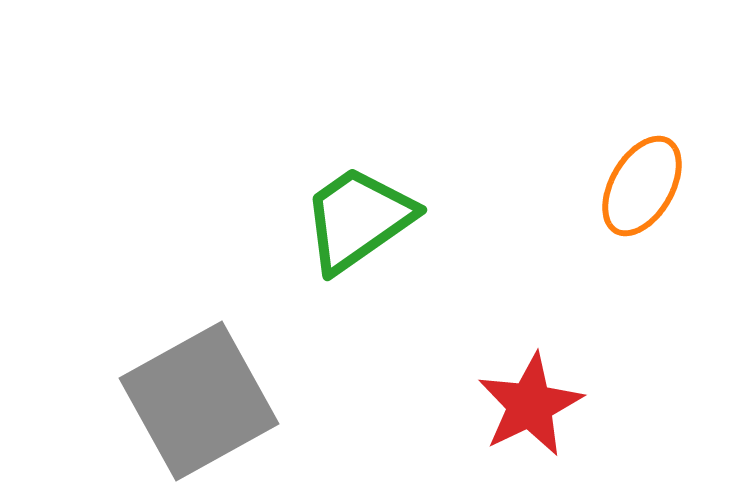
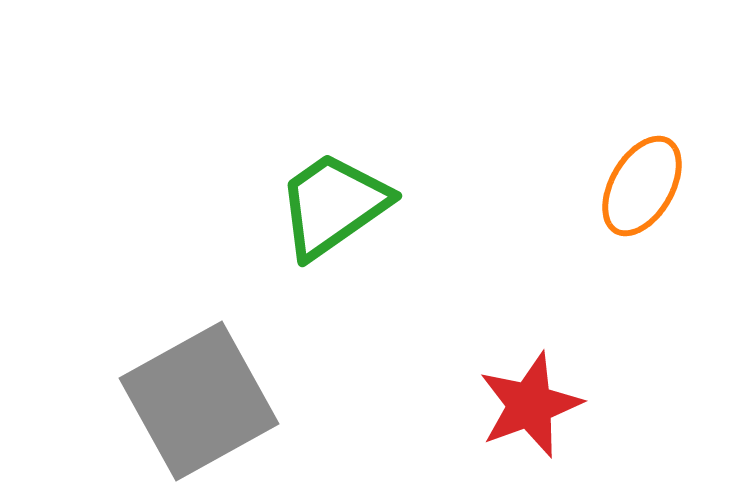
green trapezoid: moved 25 px left, 14 px up
red star: rotated 6 degrees clockwise
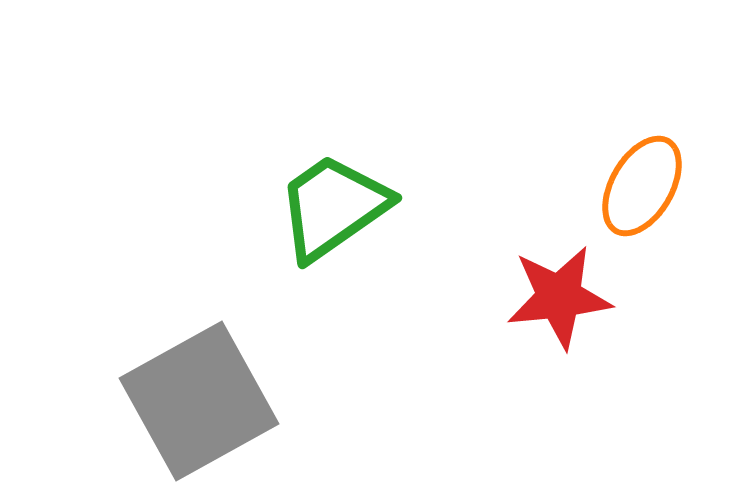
green trapezoid: moved 2 px down
red star: moved 29 px right, 108 px up; rotated 14 degrees clockwise
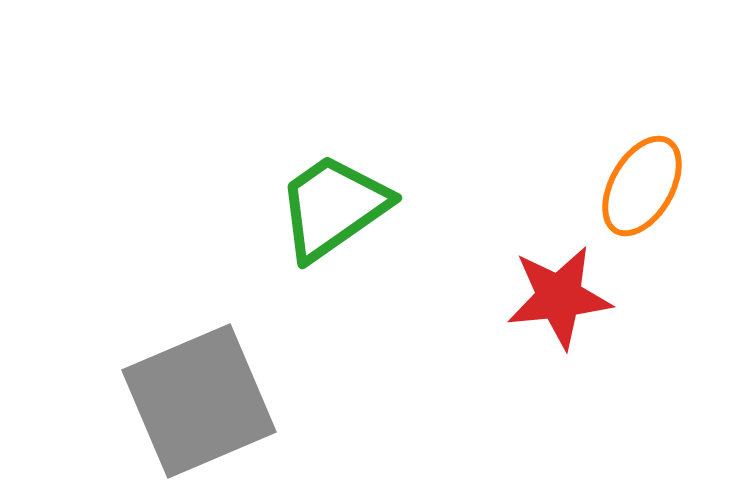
gray square: rotated 6 degrees clockwise
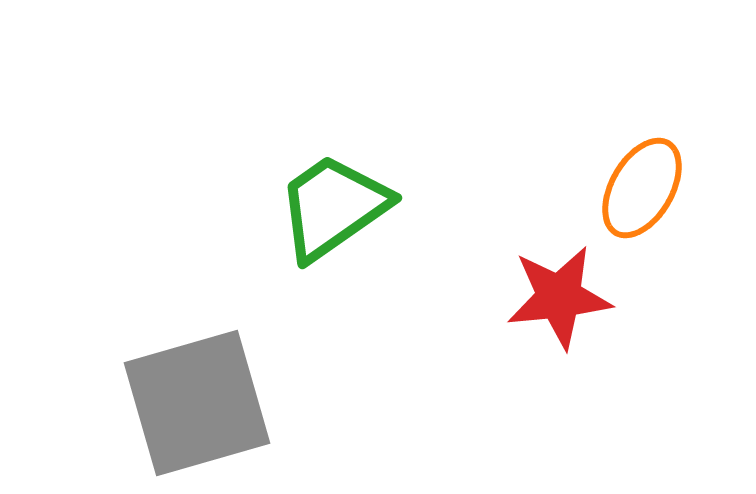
orange ellipse: moved 2 px down
gray square: moved 2 px left, 2 px down; rotated 7 degrees clockwise
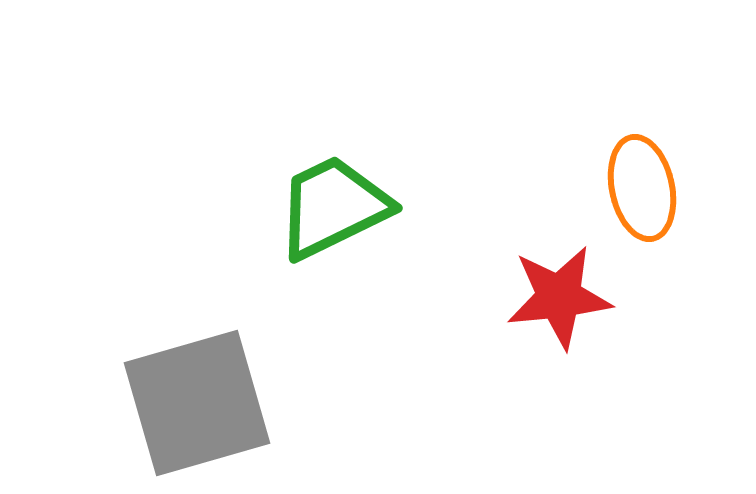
orange ellipse: rotated 42 degrees counterclockwise
green trapezoid: rotated 9 degrees clockwise
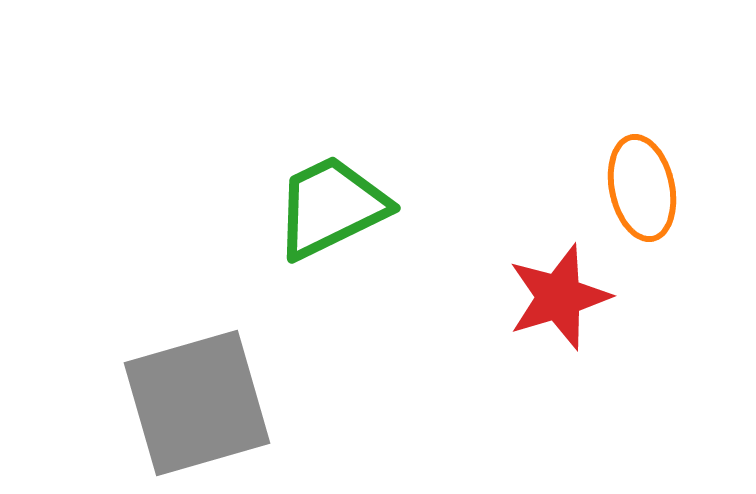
green trapezoid: moved 2 px left
red star: rotated 11 degrees counterclockwise
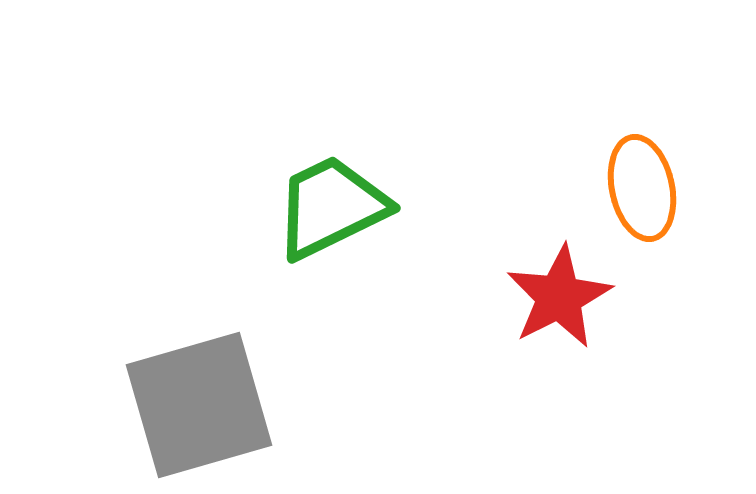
red star: rotated 10 degrees counterclockwise
gray square: moved 2 px right, 2 px down
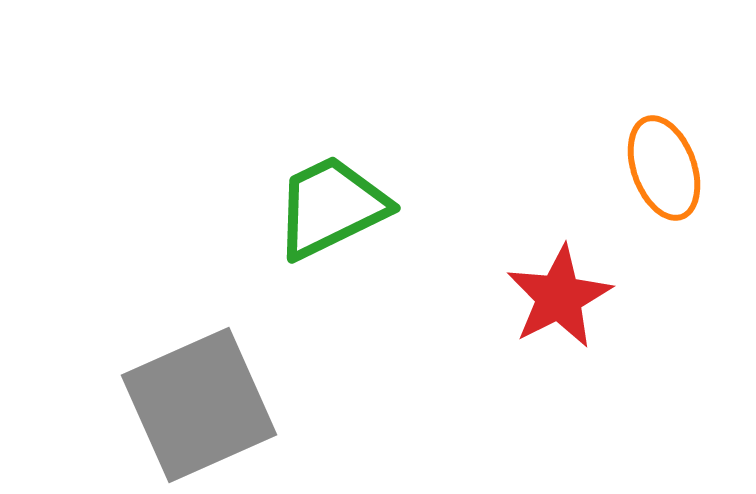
orange ellipse: moved 22 px right, 20 px up; rotated 8 degrees counterclockwise
gray square: rotated 8 degrees counterclockwise
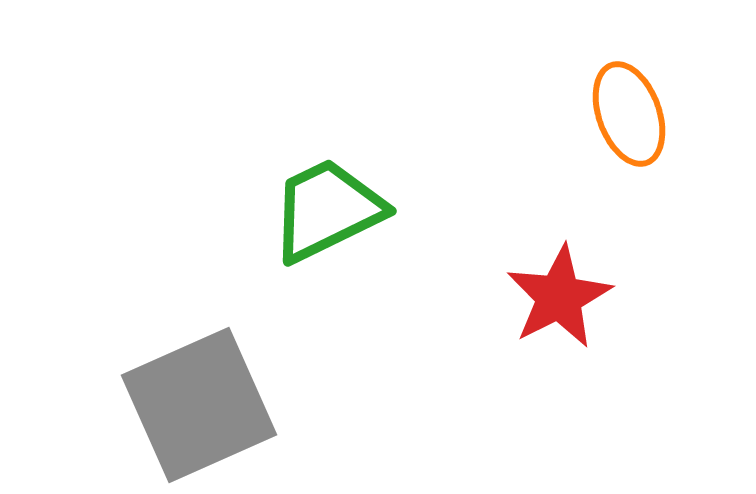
orange ellipse: moved 35 px left, 54 px up
green trapezoid: moved 4 px left, 3 px down
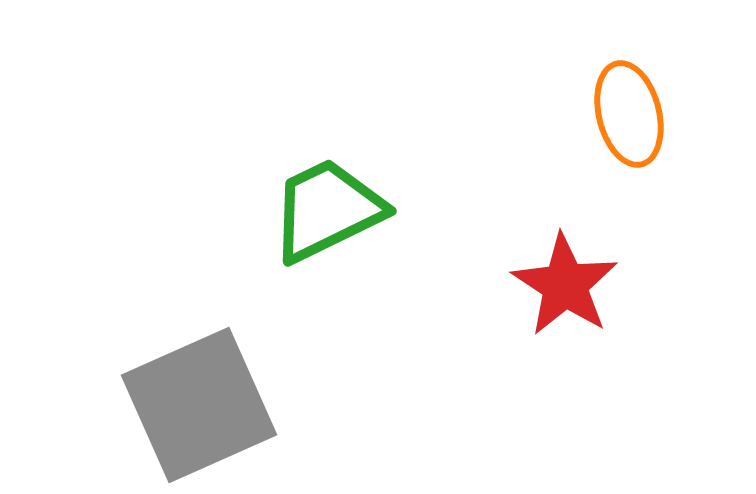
orange ellipse: rotated 6 degrees clockwise
red star: moved 6 px right, 12 px up; rotated 12 degrees counterclockwise
